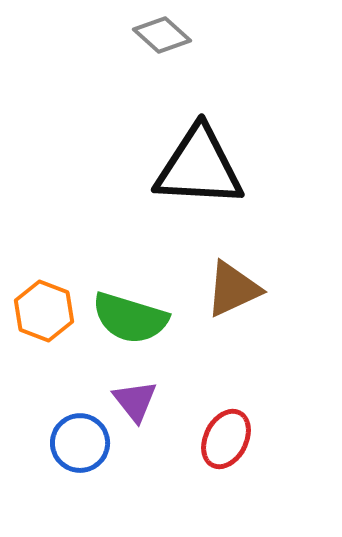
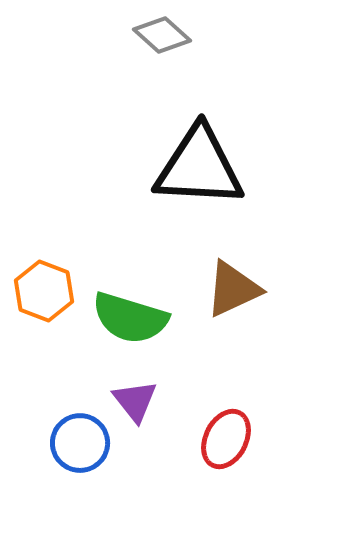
orange hexagon: moved 20 px up
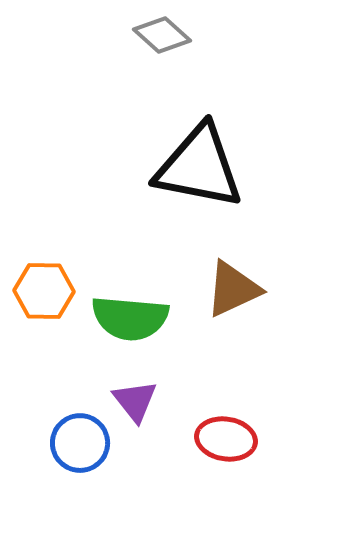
black triangle: rotated 8 degrees clockwise
orange hexagon: rotated 20 degrees counterclockwise
green semicircle: rotated 12 degrees counterclockwise
red ellipse: rotated 72 degrees clockwise
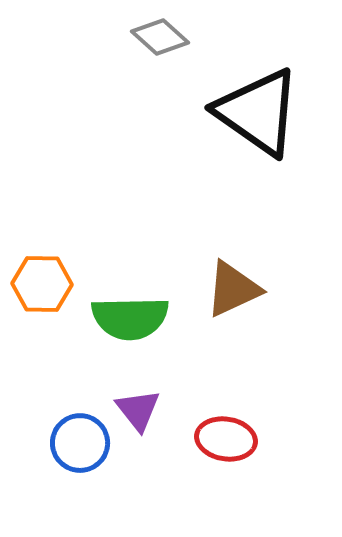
gray diamond: moved 2 px left, 2 px down
black triangle: moved 59 px right, 55 px up; rotated 24 degrees clockwise
orange hexagon: moved 2 px left, 7 px up
green semicircle: rotated 6 degrees counterclockwise
purple triangle: moved 3 px right, 9 px down
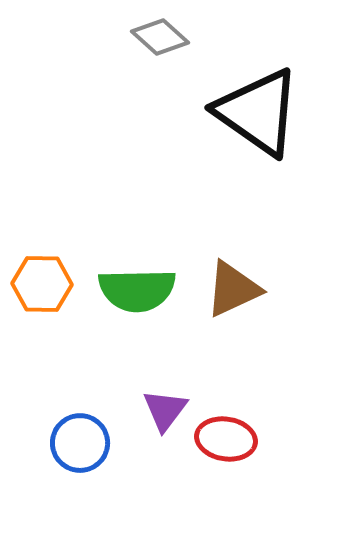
green semicircle: moved 7 px right, 28 px up
purple triangle: moved 27 px right; rotated 15 degrees clockwise
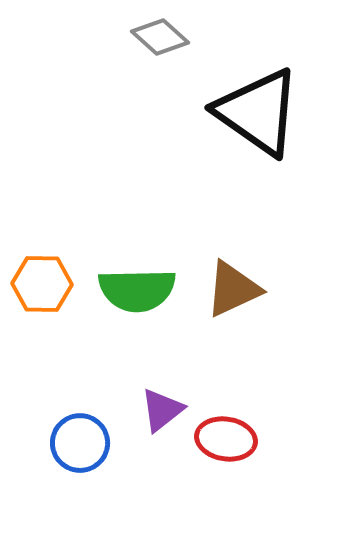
purple triangle: moved 3 px left; rotated 15 degrees clockwise
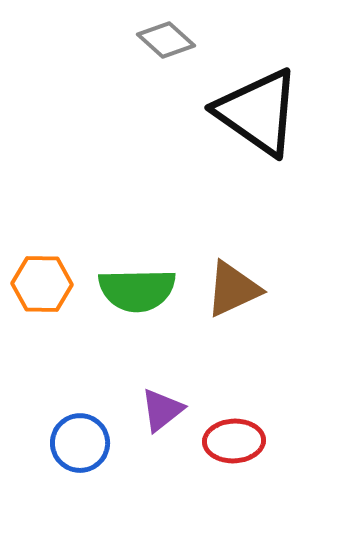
gray diamond: moved 6 px right, 3 px down
red ellipse: moved 8 px right, 2 px down; rotated 12 degrees counterclockwise
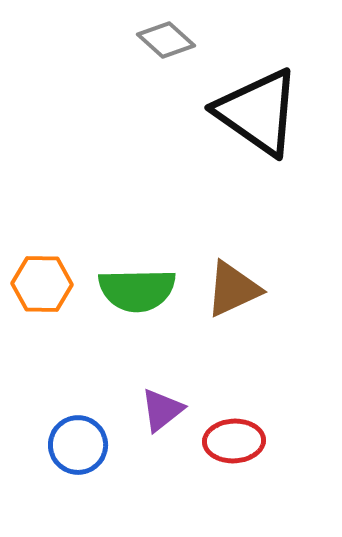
blue circle: moved 2 px left, 2 px down
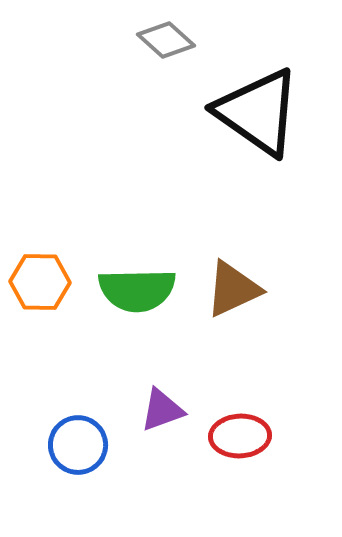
orange hexagon: moved 2 px left, 2 px up
purple triangle: rotated 18 degrees clockwise
red ellipse: moved 6 px right, 5 px up
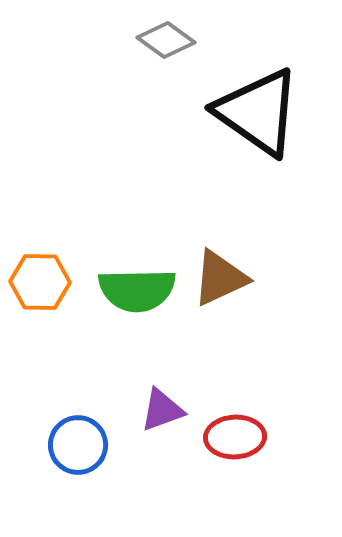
gray diamond: rotated 6 degrees counterclockwise
brown triangle: moved 13 px left, 11 px up
red ellipse: moved 5 px left, 1 px down
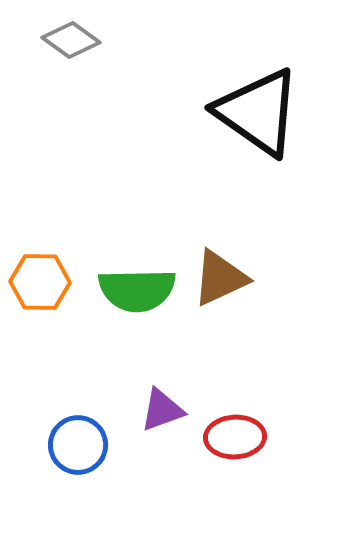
gray diamond: moved 95 px left
